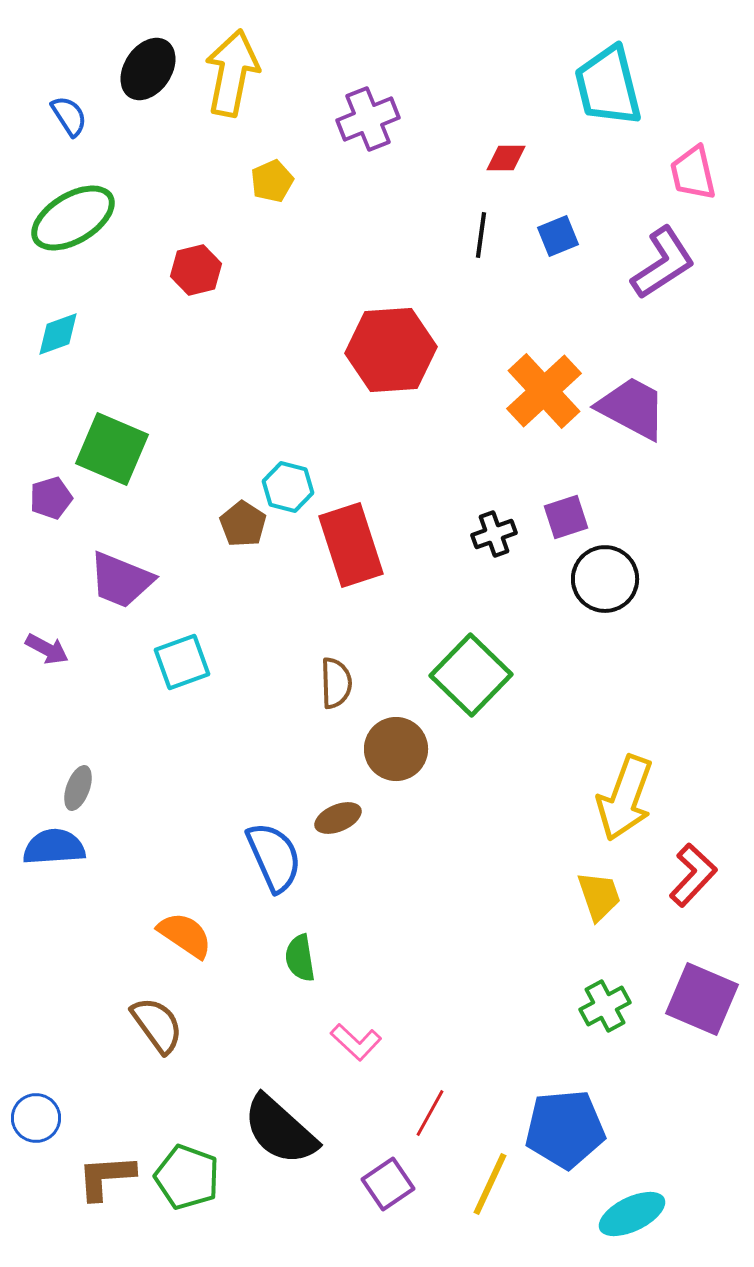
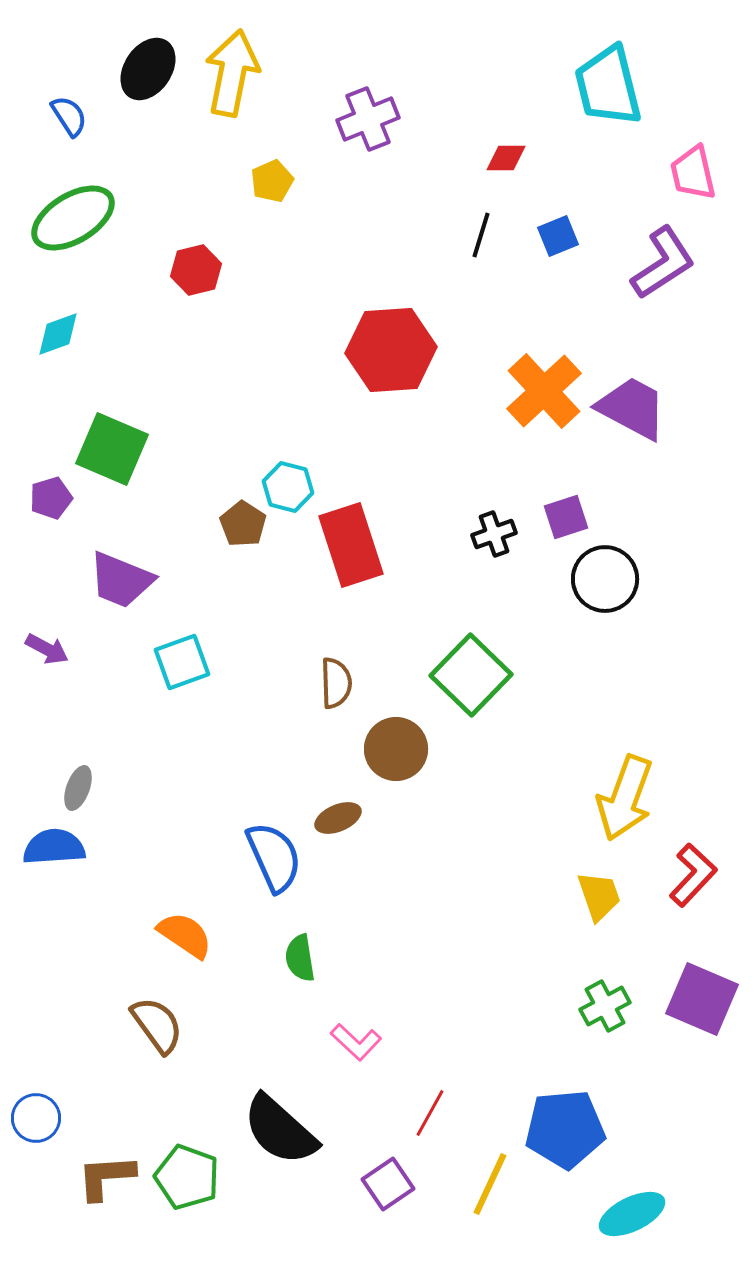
black line at (481, 235): rotated 9 degrees clockwise
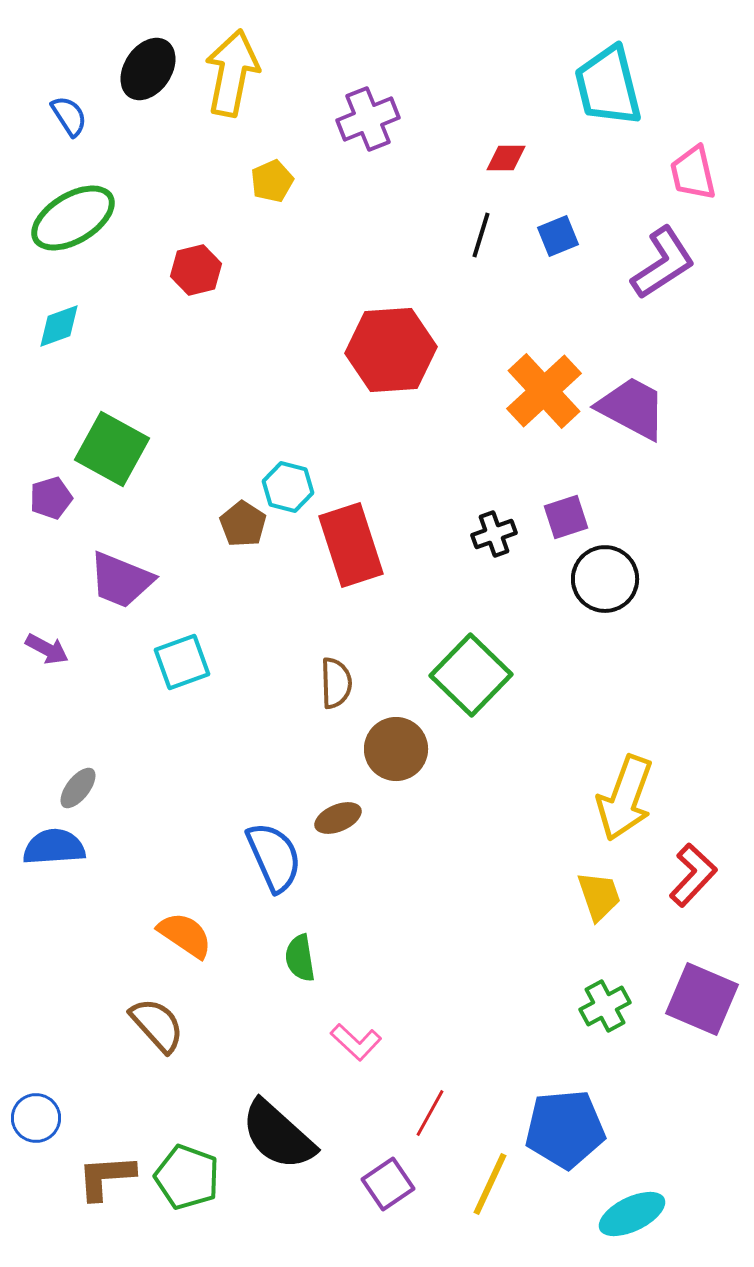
cyan diamond at (58, 334): moved 1 px right, 8 px up
green square at (112, 449): rotated 6 degrees clockwise
gray ellipse at (78, 788): rotated 18 degrees clockwise
brown semicircle at (157, 1025): rotated 6 degrees counterclockwise
black semicircle at (280, 1130): moved 2 px left, 5 px down
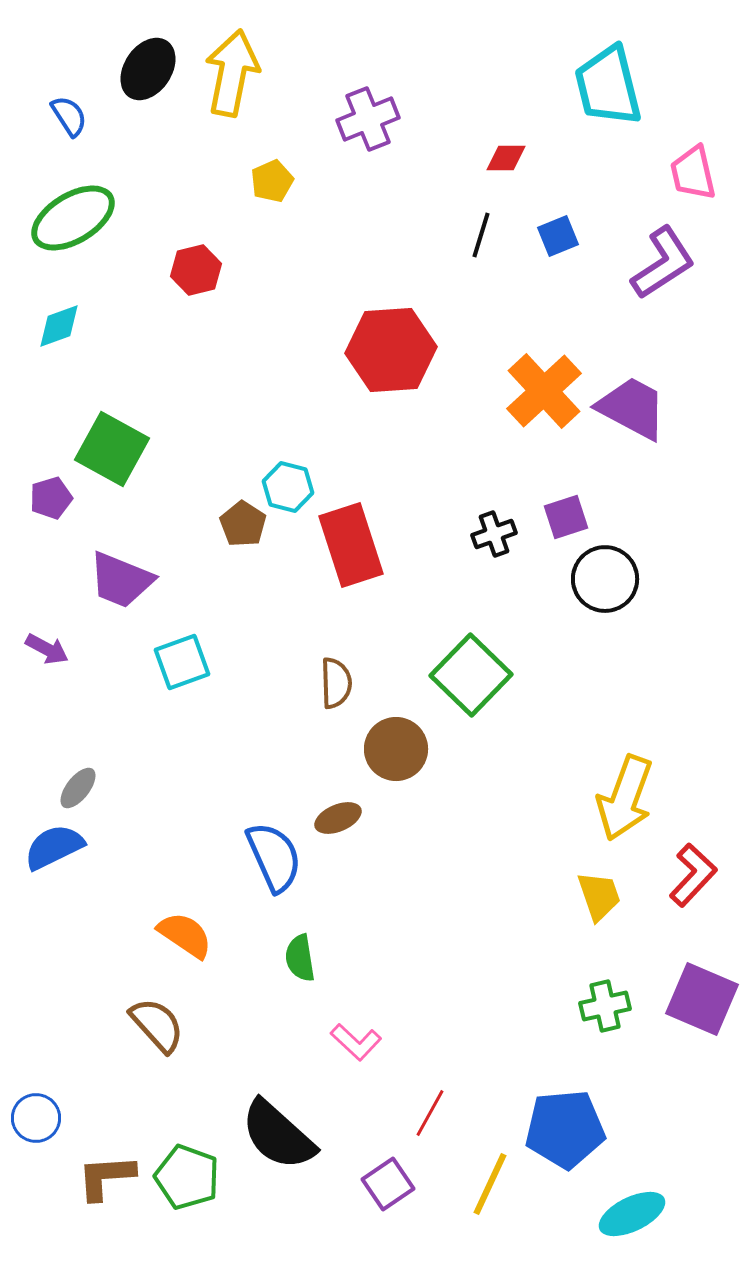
blue semicircle at (54, 847): rotated 22 degrees counterclockwise
green cross at (605, 1006): rotated 15 degrees clockwise
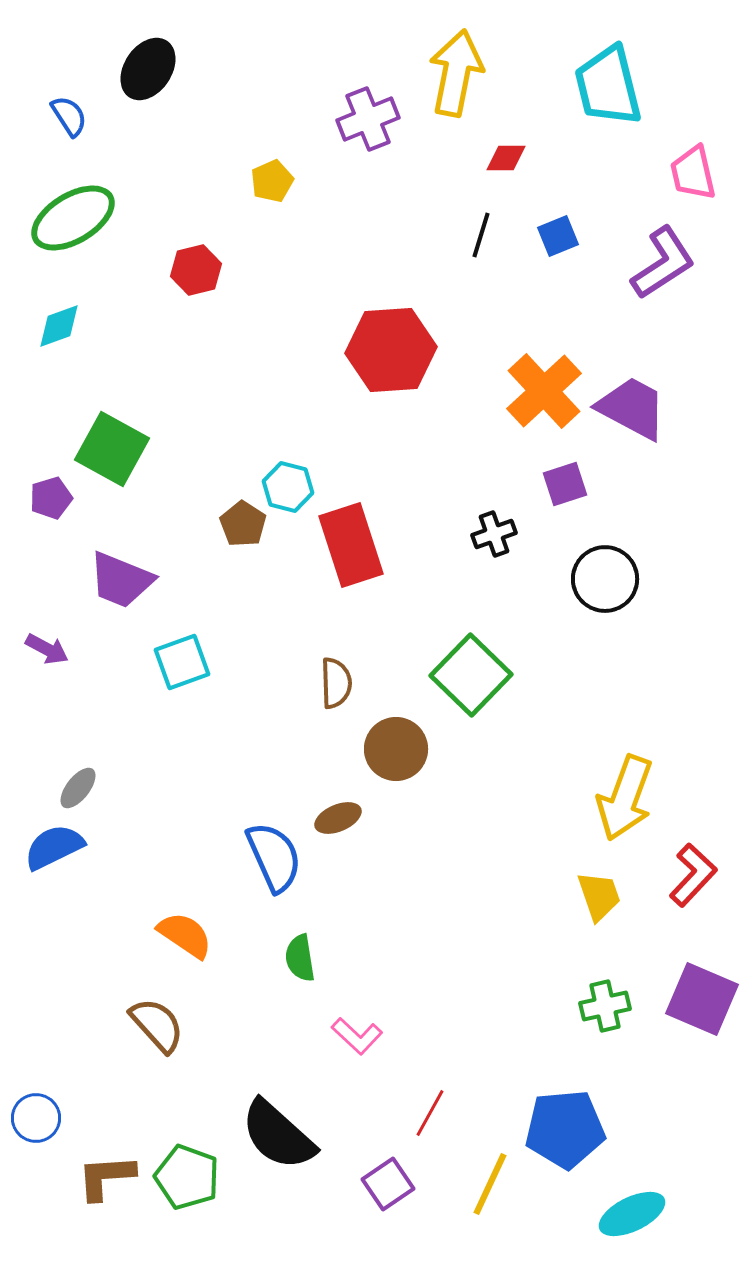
yellow arrow at (232, 73): moved 224 px right
purple square at (566, 517): moved 1 px left, 33 px up
pink L-shape at (356, 1042): moved 1 px right, 6 px up
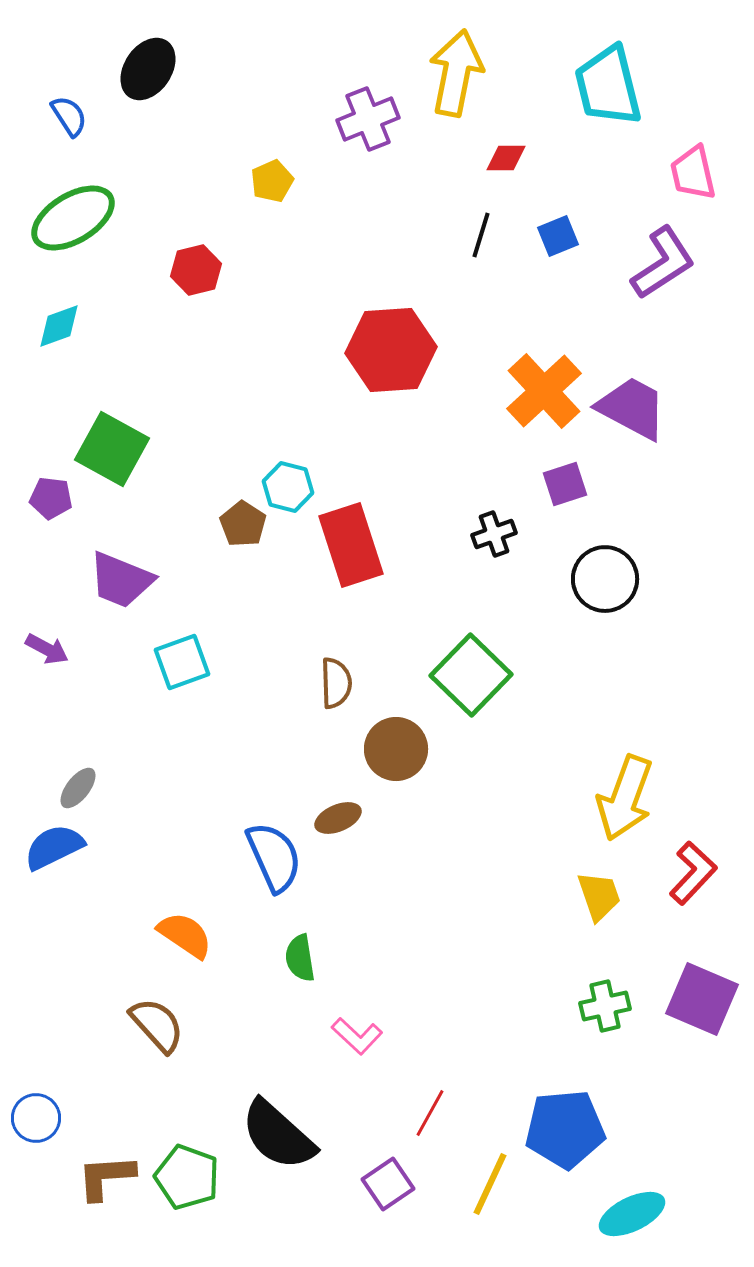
purple pentagon at (51, 498): rotated 24 degrees clockwise
red L-shape at (693, 875): moved 2 px up
